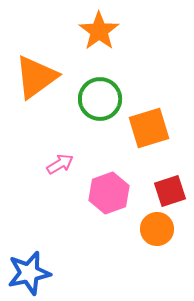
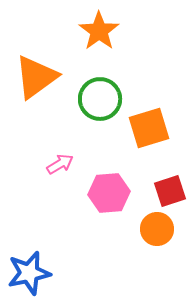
pink hexagon: rotated 15 degrees clockwise
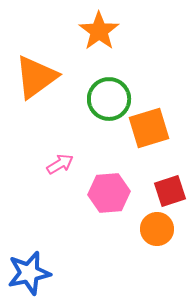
green circle: moved 9 px right
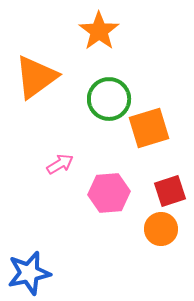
orange circle: moved 4 px right
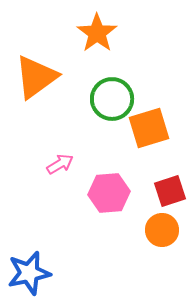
orange star: moved 2 px left, 2 px down
green circle: moved 3 px right
orange circle: moved 1 px right, 1 px down
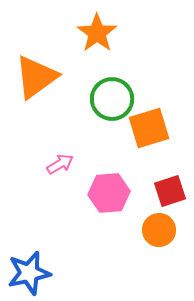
orange circle: moved 3 px left
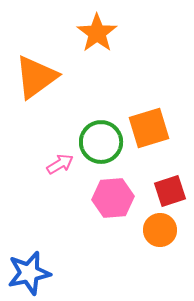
green circle: moved 11 px left, 43 px down
pink hexagon: moved 4 px right, 5 px down
orange circle: moved 1 px right
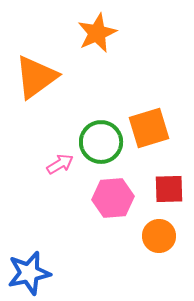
orange star: rotated 12 degrees clockwise
red square: moved 1 px left, 2 px up; rotated 16 degrees clockwise
orange circle: moved 1 px left, 6 px down
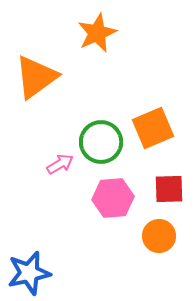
orange square: moved 4 px right; rotated 6 degrees counterclockwise
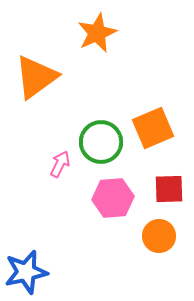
pink arrow: rotated 32 degrees counterclockwise
blue star: moved 3 px left, 1 px up
